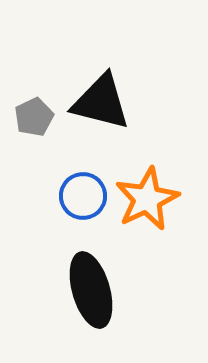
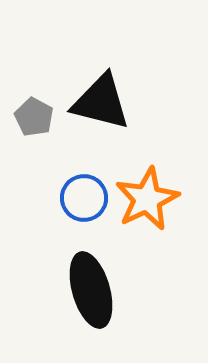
gray pentagon: rotated 18 degrees counterclockwise
blue circle: moved 1 px right, 2 px down
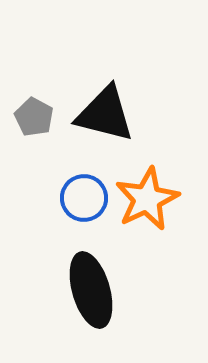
black triangle: moved 4 px right, 12 px down
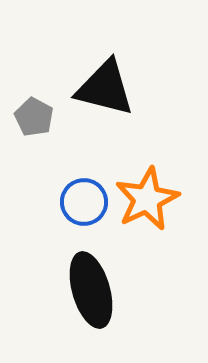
black triangle: moved 26 px up
blue circle: moved 4 px down
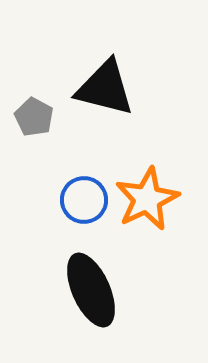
blue circle: moved 2 px up
black ellipse: rotated 8 degrees counterclockwise
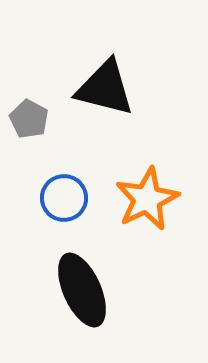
gray pentagon: moved 5 px left, 2 px down
blue circle: moved 20 px left, 2 px up
black ellipse: moved 9 px left
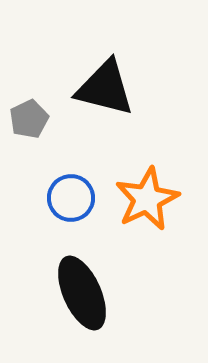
gray pentagon: rotated 18 degrees clockwise
blue circle: moved 7 px right
black ellipse: moved 3 px down
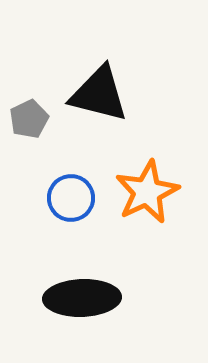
black triangle: moved 6 px left, 6 px down
orange star: moved 7 px up
black ellipse: moved 5 px down; rotated 68 degrees counterclockwise
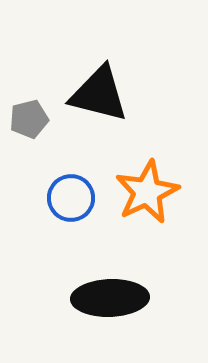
gray pentagon: rotated 12 degrees clockwise
black ellipse: moved 28 px right
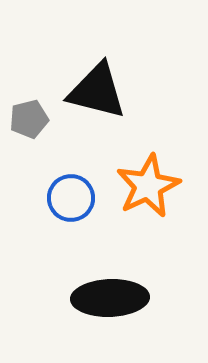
black triangle: moved 2 px left, 3 px up
orange star: moved 1 px right, 6 px up
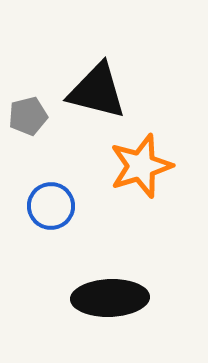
gray pentagon: moved 1 px left, 3 px up
orange star: moved 7 px left, 20 px up; rotated 8 degrees clockwise
blue circle: moved 20 px left, 8 px down
